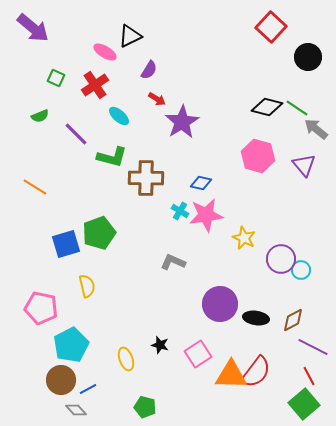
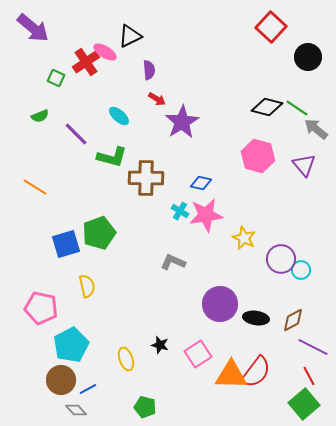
purple semicircle at (149, 70): rotated 36 degrees counterclockwise
red cross at (95, 85): moved 9 px left, 23 px up
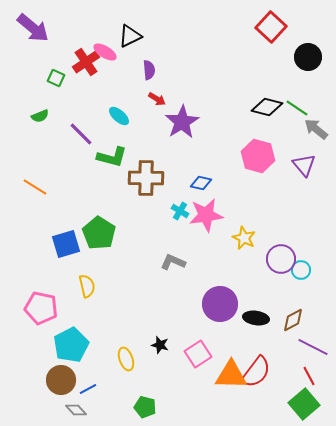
purple line at (76, 134): moved 5 px right
green pentagon at (99, 233): rotated 20 degrees counterclockwise
